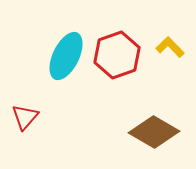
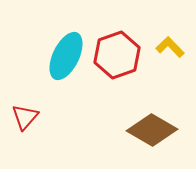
brown diamond: moved 2 px left, 2 px up
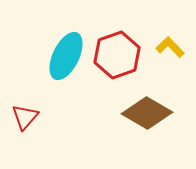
brown diamond: moved 5 px left, 17 px up
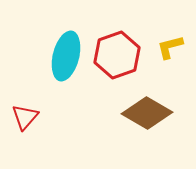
yellow L-shape: rotated 60 degrees counterclockwise
cyan ellipse: rotated 12 degrees counterclockwise
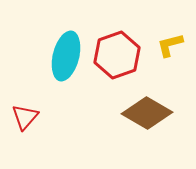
yellow L-shape: moved 2 px up
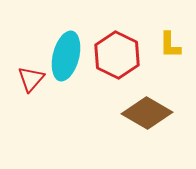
yellow L-shape: rotated 76 degrees counterclockwise
red hexagon: rotated 15 degrees counterclockwise
red triangle: moved 6 px right, 38 px up
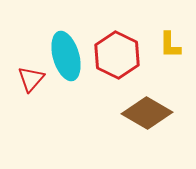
cyan ellipse: rotated 30 degrees counterclockwise
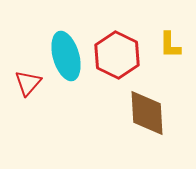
red triangle: moved 3 px left, 4 px down
brown diamond: rotated 57 degrees clockwise
